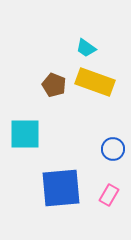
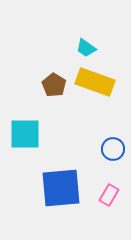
brown pentagon: rotated 10 degrees clockwise
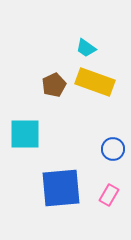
brown pentagon: rotated 15 degrees clockwise
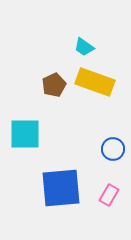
cyan trapezoid: moved 2 px left, 1 px up
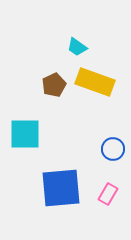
cyan trapezoid: moved 7 px left
pink rectangle: moved 1 px left, 1 px up
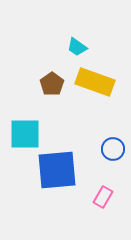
brown pentagon: moved 2 px left, 1 px up; rotated 10 degrees counterclockwise
blue square: moved 4 px left, 18 px up
pink rectangle: moved 5 px left, 3 px down
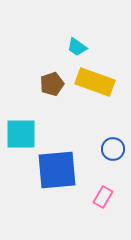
brown pentagon: rotated 15 degrees clockwise
cyan square: moved 4 px left
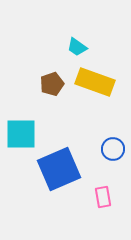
blue square: moved 2 px right, 1 px up; rotated 18 degrees counterclockwise
pink rectangle: rotated 40 degrees counterclockwise
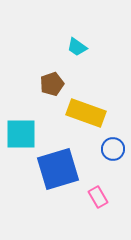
yellow rectangle: moved 9 px left, 31 px down
blue square: moved 1 px left; rotated 6 degrees clockwise
pink rectangle: moved 5 px left; rotated 20 degrees counterclockwise
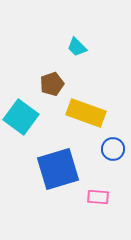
cyan trapezoid: rotated 10 degrees clockwise
cyan square: moved 17 px up; rotated 36 degrees clockwise
pink rectangle: rotated 55 degrees counterclockwise
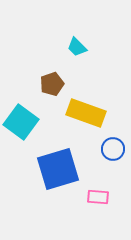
cyan square: moved 5 px down
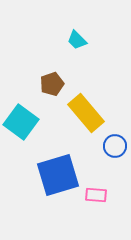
cyan trapezoid: moved 7 px up
yellow rectangle: rotated 30 degrees clockwise
blue circle: moved 2 px right, 3 px up
blue square: moved 6 px down
pink rectangle: moved 2 px left, 2 px up
